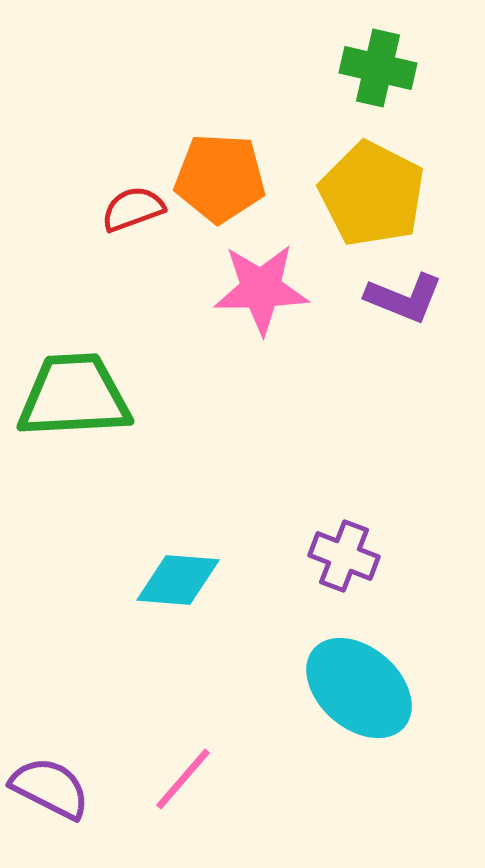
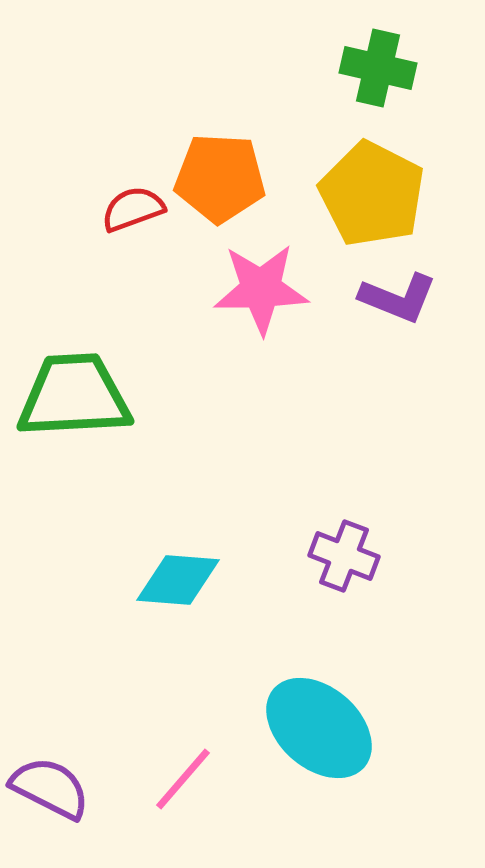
purple L-shape: moved 6 px left
cyan ellipse: moved 40 px left, 40 px down
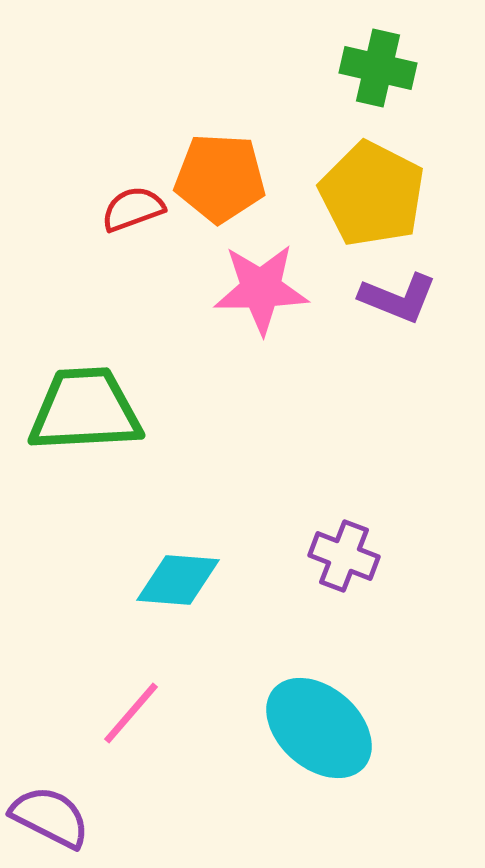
green trapezoid: moved 11 px right, 14 px down
pink line: moved 52 px left, 66 px up
purple semicircle: moved 29 px down
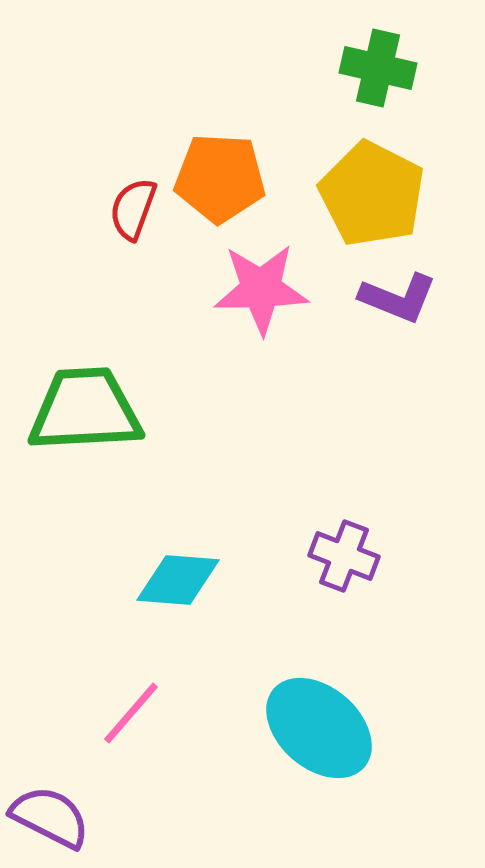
red semicircle: rotated 50 degrees counterclockwise
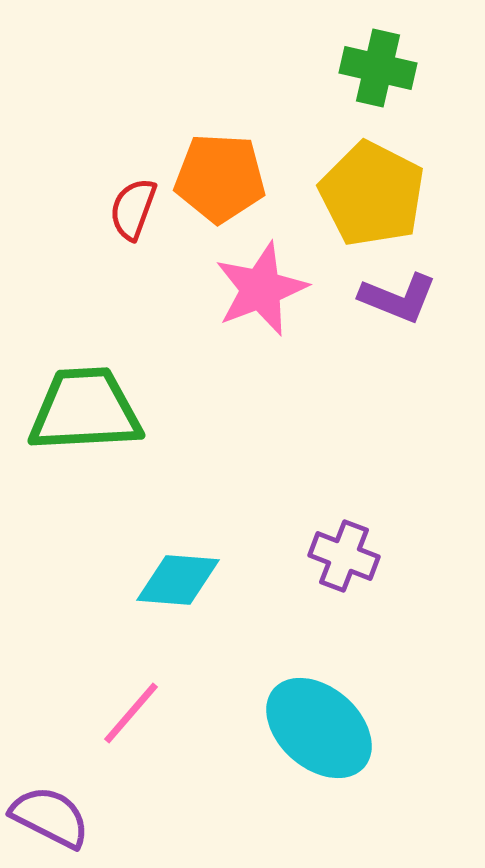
pink star: rotated 20 degrees counterclockwise
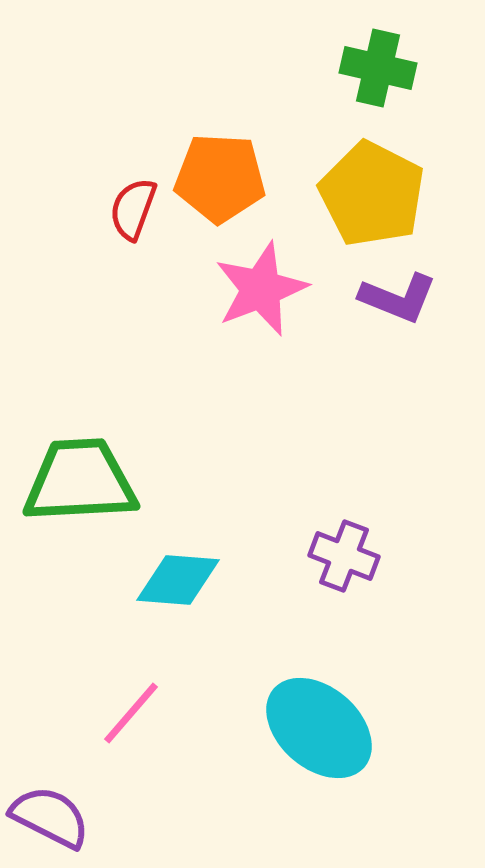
green trapezoid: moved 5 px left, 71 px down
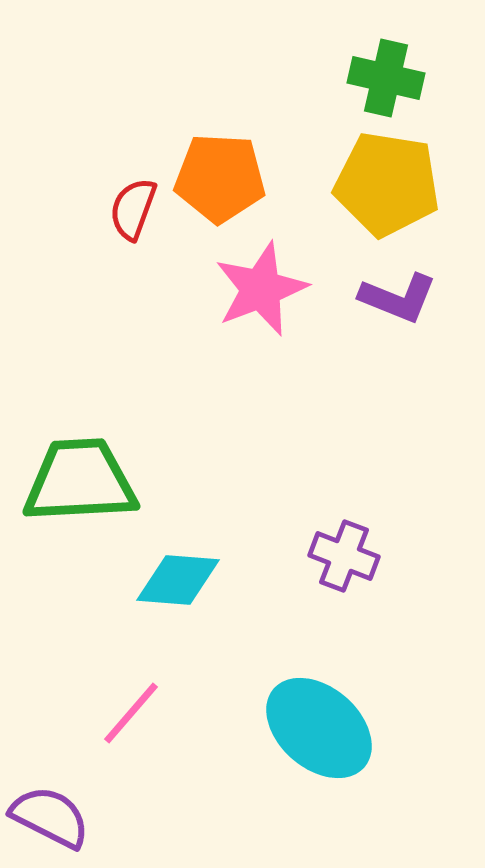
green cross: moved 8 px right, 10 px down
yellow pentagon: moved 15 px right, 10 px up; rotated 18 degrees counterclockwise
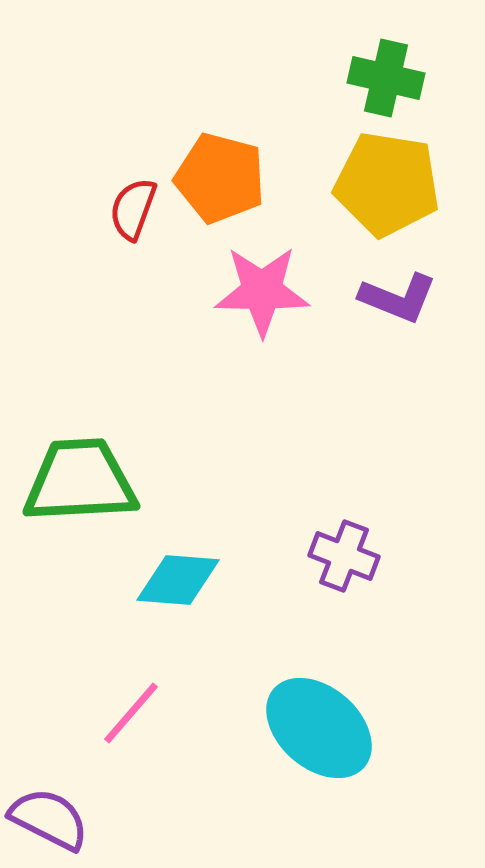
orange pentagon: rotated 12 degrees clockwise
pink star: moved 1 px right, 2 px down; rotated 22 degrees clockwise
purple semicircle: moved 1 px left, 2 px down
